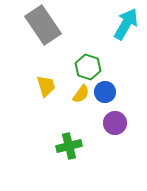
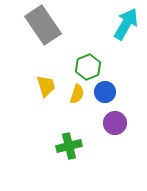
green hexagon: rotated 20 degrees clockwise
yellow semicircle: moved 4 px left; rotated 18 degrees counterclockwise
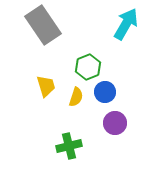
yellow semicircle: moved 1 px left, 3 px down
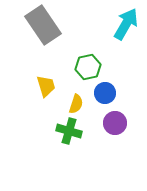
green hexagon: rotated 10 degrees clockwise
blue circle: moved 1 px down
yellow semicircle: moved 7 px down
green cross: moved 15 px up; rotated 30 degrees clockwise
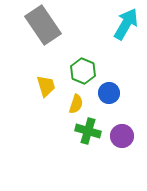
green hexagon: moved 5 px left, 4 px down; rotated 25 degrees counterclockwise
blue circle: moved 4 px right
purple circle: moved 7 px right, 13 px down
green cross: moved 19 px right
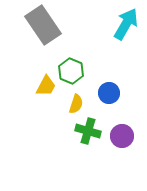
green hexagon: moved 12 px left
yellow trapezoid: rotated 45 degrees clockwise
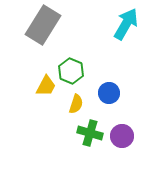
gray rectangle: rotated 66 degrees clockwise
green cross: moved 2 px right, 2 px down
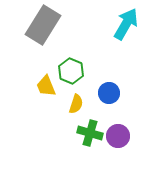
yellow trapezoid: rotated 130 degrees clockwise
purple circle: moved 4 px left
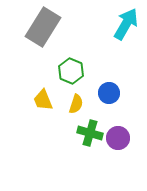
gray rectangle: moved 2 px down
yellow trapezoid: moved 3 px left, 14 px down
purple circle: moved 2 px down
